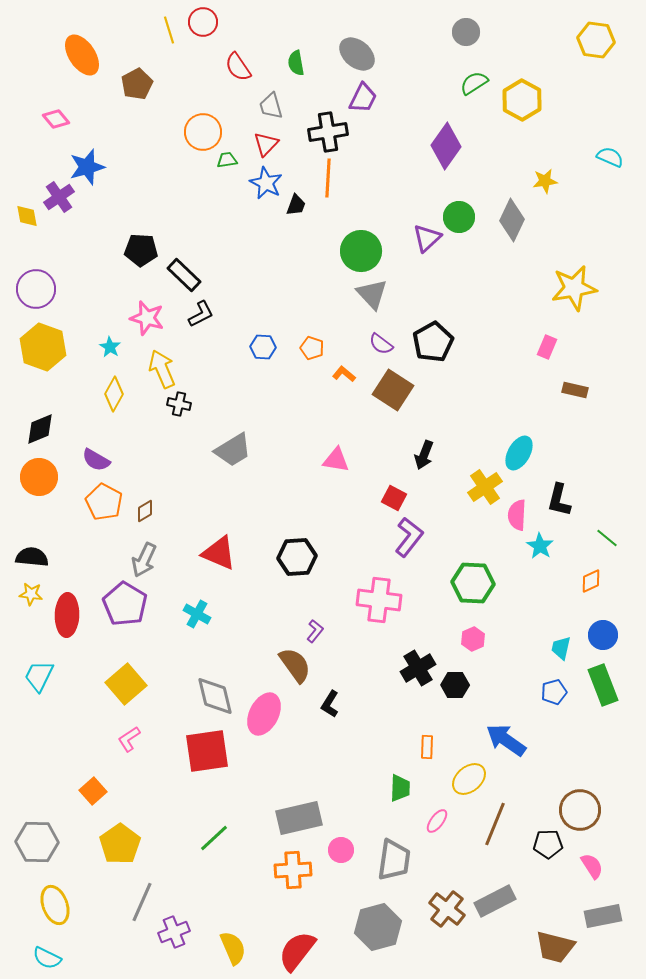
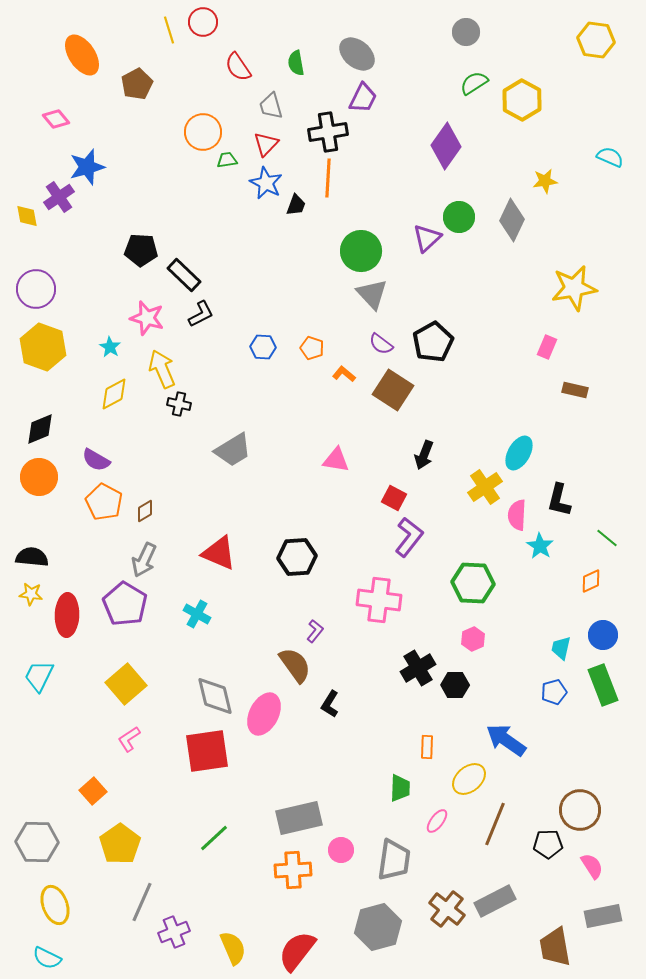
yellow diamond at (114, 394): rotated 32 degrees clockwise
brown trapezoid at (555, 947): rotated 66 degrees clockwise
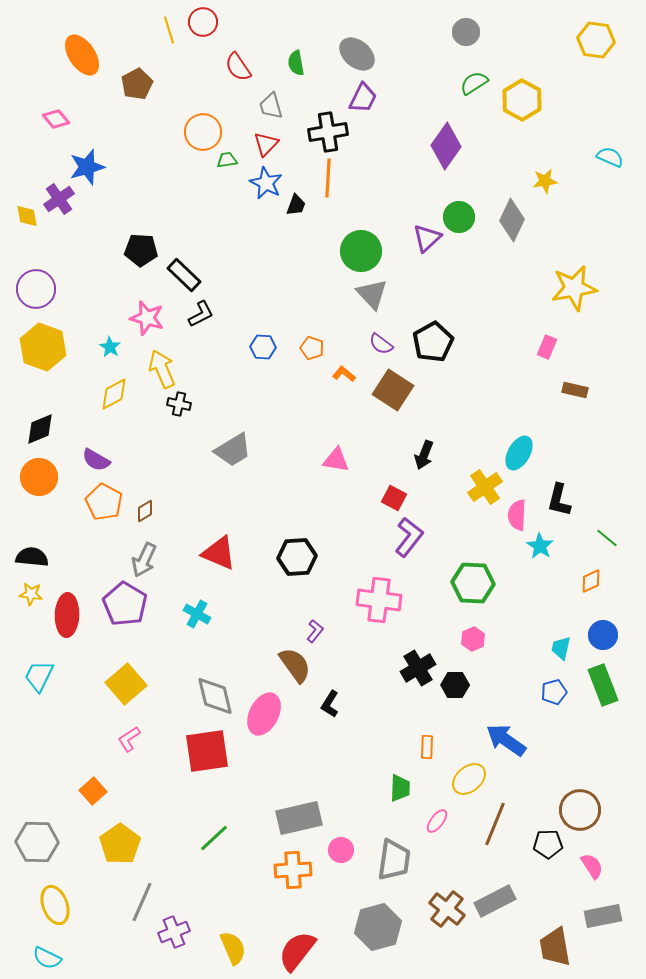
purple cross at (59, 197): moved 2 px down
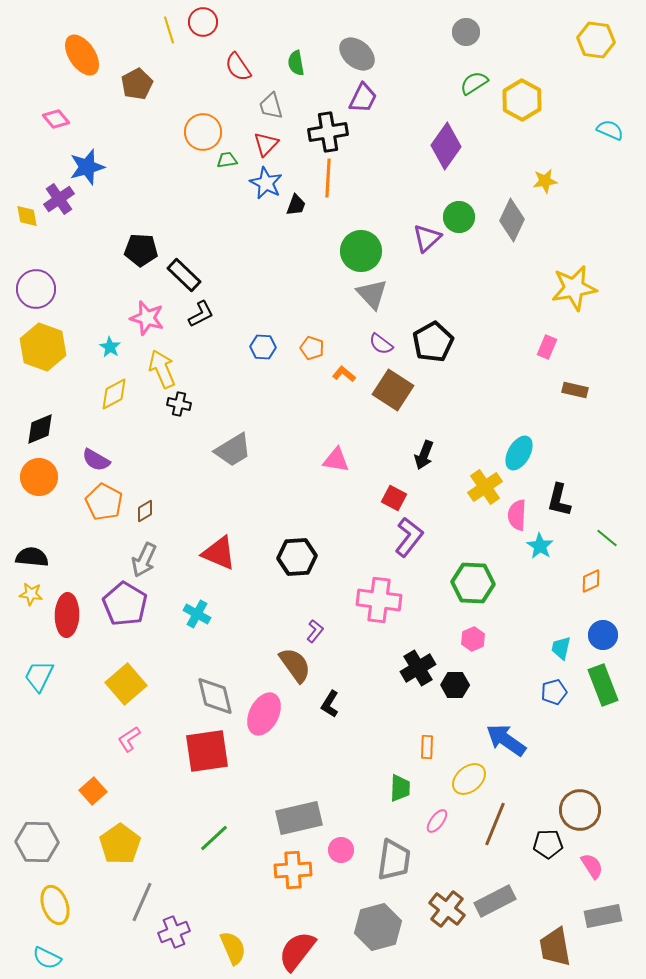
cyan semicircle at (610, 157): moved 27 px up
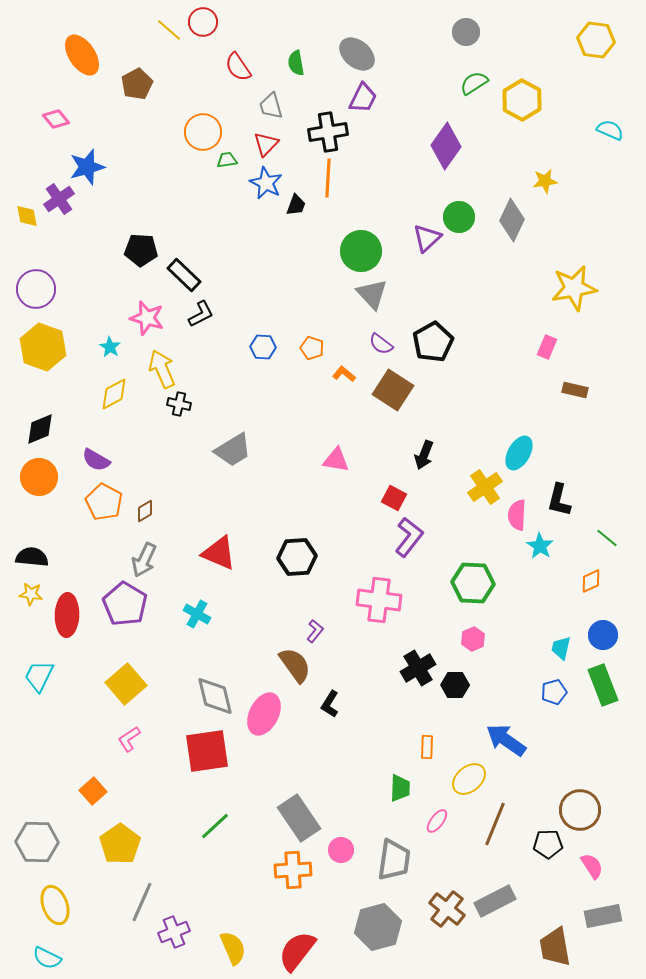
yellow line at (169, 30): rotated 32 degrees counterclockwise
gray rectangle at (299, 818): rotated 69 degrees clockwise
green line at (214, 838): moved 1 px right, 12 px up
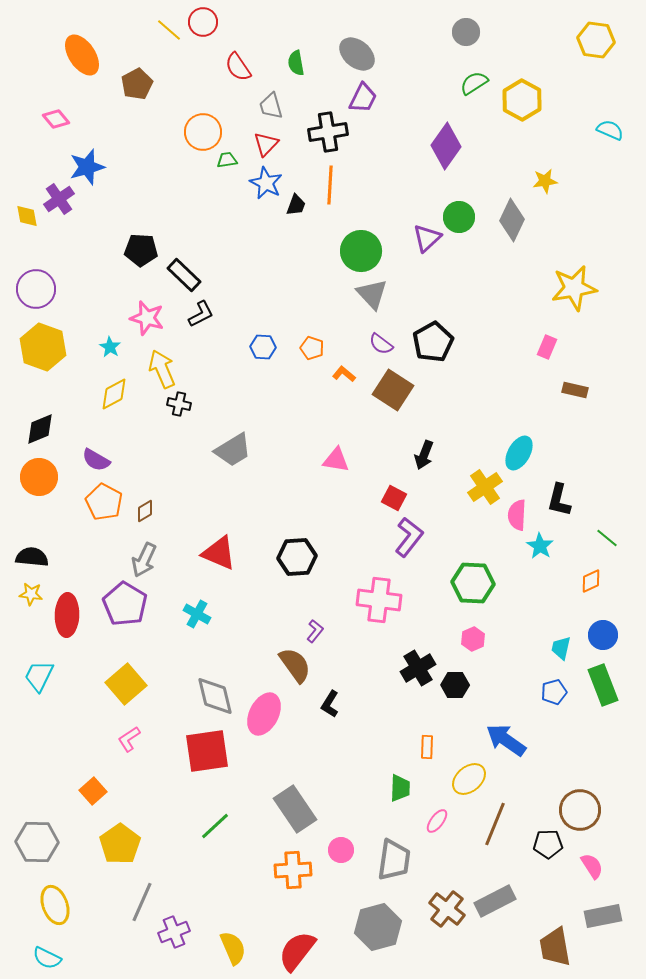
orange line at (328, 178): moved 2 px right, 7 px down
gray rectangle at (299, 818): moved 4 px left, 9 px up
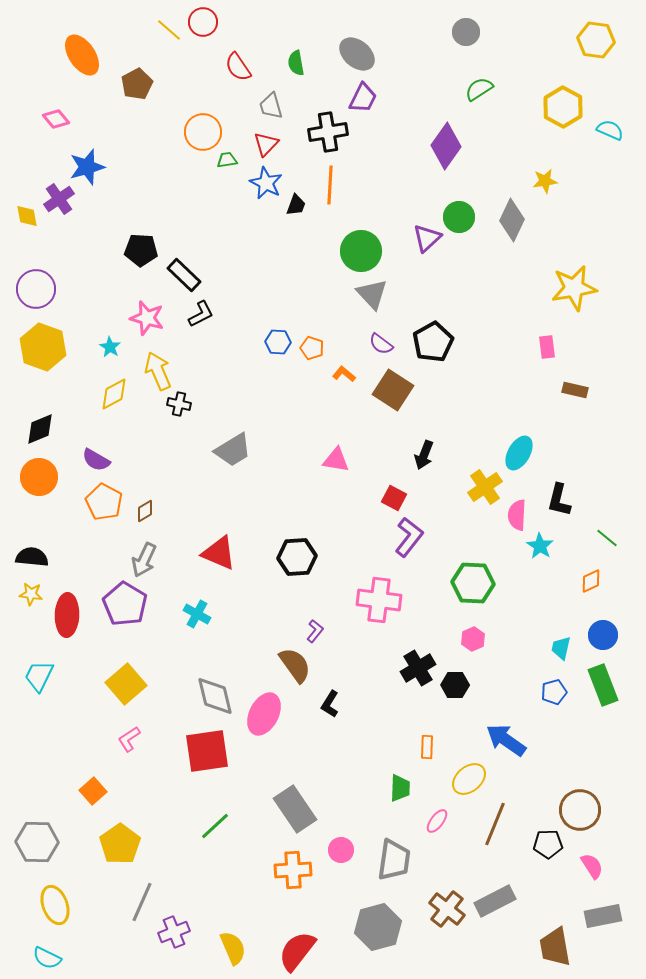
green semicircle at (474, 83): moved 5 px right, 6 px down
yellow hexagon at (522, 100): moved 41 px right, 7 px down
blue hexagon at (263, 347): moved 15 px right, 5 px up
pink rectangle at (547, 347): rotated 30 degrees counterclockwise
yellow arrow at (162, 369): moved 4 px left, 2 px down
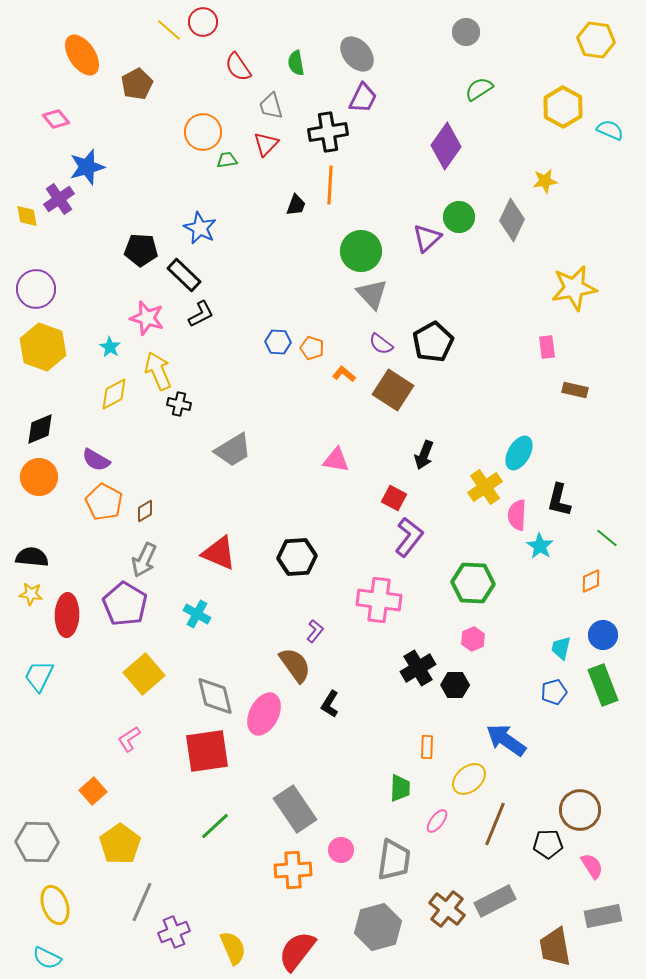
gray ellipse at (357, 54): rotated 9 degrees clockwise
blue star at (266, 183): moved 66 px left, 45 px down
yellow square at (126, 684): moved 18 px right, 10 px up
